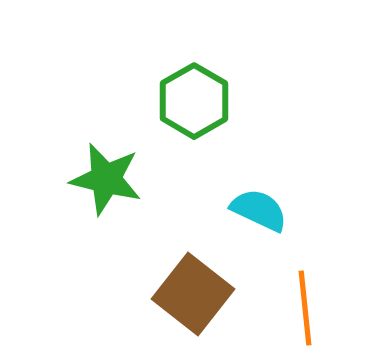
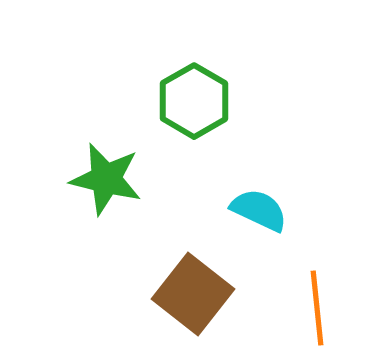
orange line: moved 12 px right
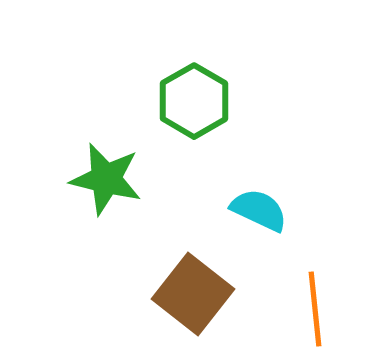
orange line: moved 2 px left, 1 px down
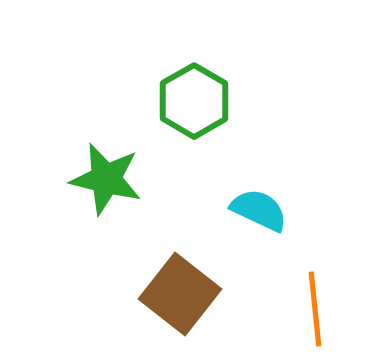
brown square: moved 13 px left
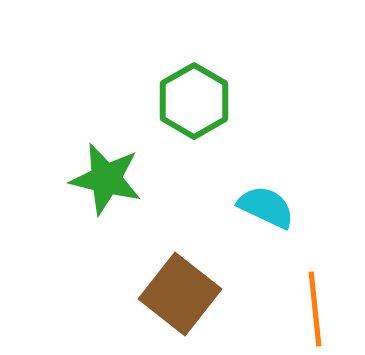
cyan semicircle: moved 7 px right, 3 px up
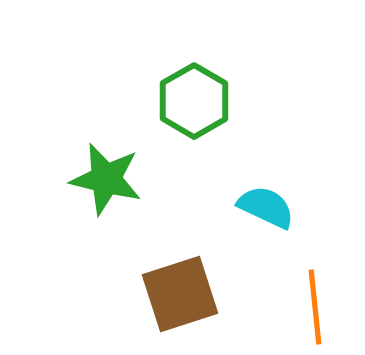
brown square: rotated 34 degrees clockwise
orange line: moved 2 px up
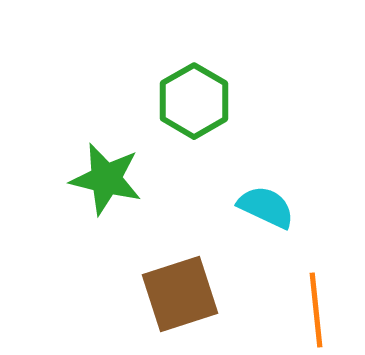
orange line: moved 1 px right, 3 px down
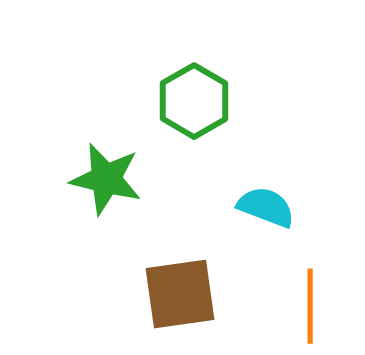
cyan semicircle: rotated 4 degrees counterclockwise
brown square: rotated 10 degrees clockwise
orange line: moved 6 px left, 4 px up; rotated 6 degrees clockwise
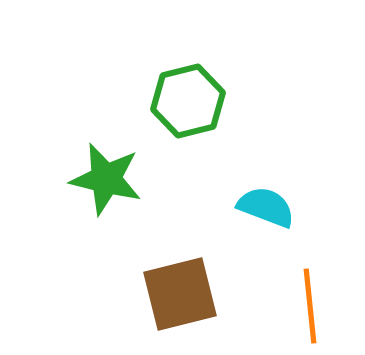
green hexagon: moved 6 px left; rotated 16 degrees clockwise
brown square: rotated 6 degrees counterclockwise
orange line: rotated 6 degrees counterclockwise
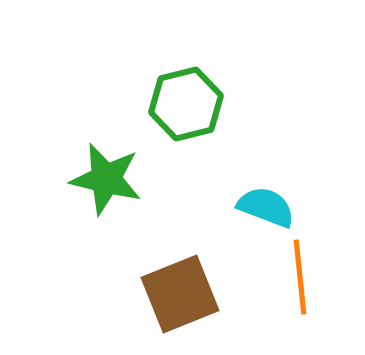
green hexagon: moved 2 px left, 3 px down
brown square: rotated 8 degrees counterclockwise
orange line: moved 10 px left, 29 px up
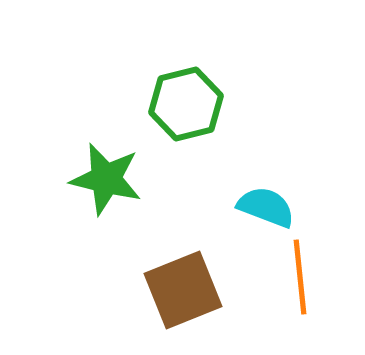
brown square: moved 3 px right, 4 px up
